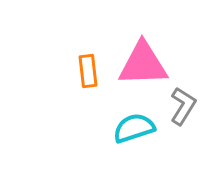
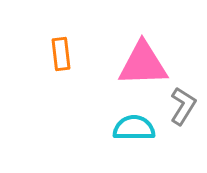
orange rectangle: moved 27 px left, 17 px up
cyan semicircle: rotated 18 degrees clockwise
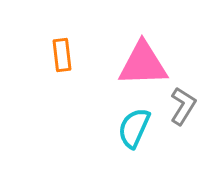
orange rectangle: moved 1 px right, 1 px down
cyan semicircle: rotated 66 degrees counterclockwise
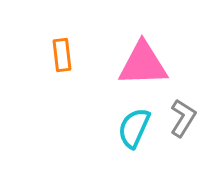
gray L-shape: moved 12 px down
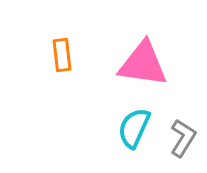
pink triangle: rotated 10 degrees clockwise
gray L-shape: moved 20 px down
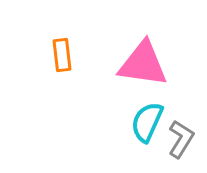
cyan semicircle: moved 13 px right, 6 px up
gray L-shape: moved 2 px left, 1 px down
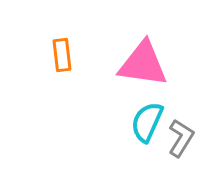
gray L-shape: moved 1 px up
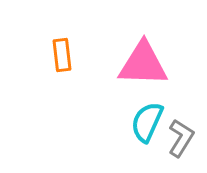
pink triangle: rotated 6 degrees counterclockwise
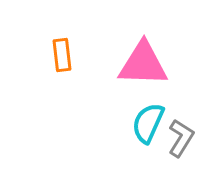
cyan semicircle: moved 1 px right, 1 px down
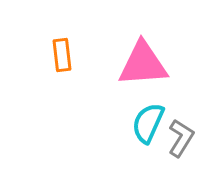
pink triangle: rotated 6 degrees counterclockwise
